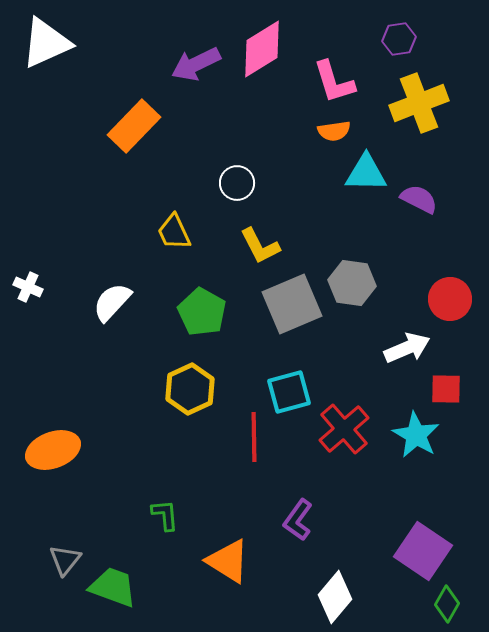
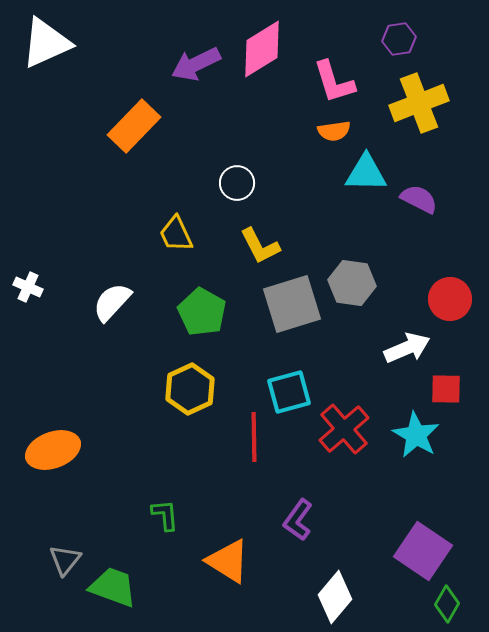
yellow trapezoid: moved 2 px right, 2 px down
gray square: rotated 6 degrees clockwise
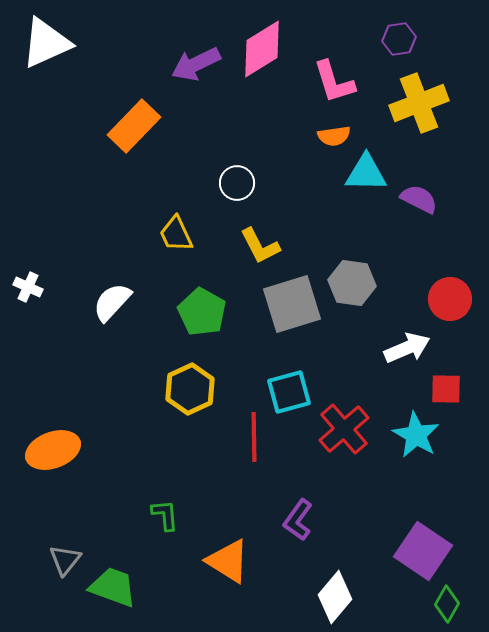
orange semicircle: moved 5 px down
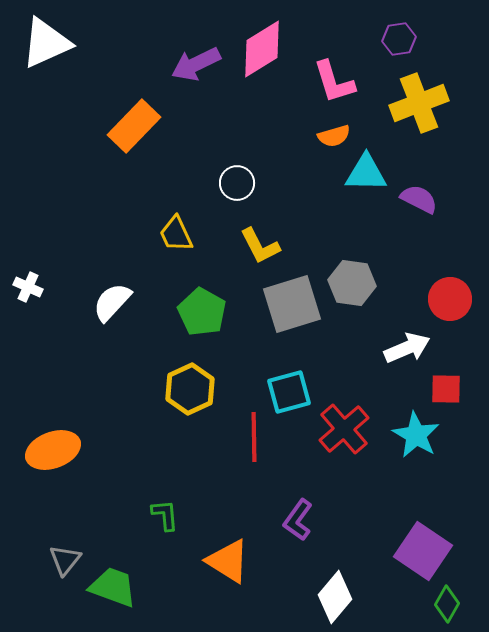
orange semicircle: rotated 8 degrees counterclockwise
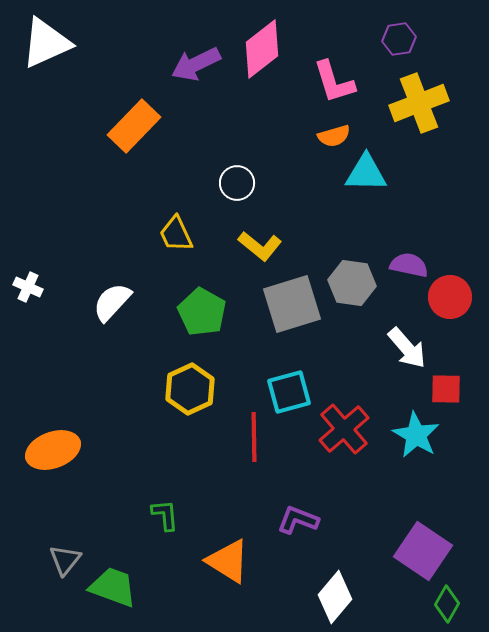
pink diamond: rotated 6 degrees counterclockwise
purple semicircle: moved 10 px left, 66 px down; rotated 15 degrees counterclockwise
yellow L-shape: rotated 24 degrees counterclockwise
red circle: moved 2 px up
white arrow: rotated 72 degrees clockwise
purple L-shape: rotated 75 degrees clockwise
